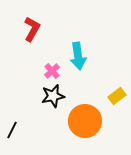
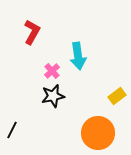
red L-shape: moved 3 px down
orange circle: moved 13 px right, 12 px down
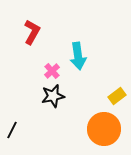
orange circle: moved 6 px right, 4 px up
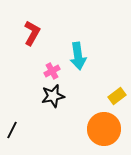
red L-shape: moved 1 px down
pink cross: rotated 14 degrees clockwise
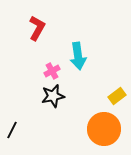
red L-shape: moved 5 px right, 5 px up
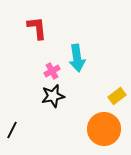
red L-shape: rotated 35 degrees counterclockwise
cyan arrow: moved 1 px left, 2 px down
